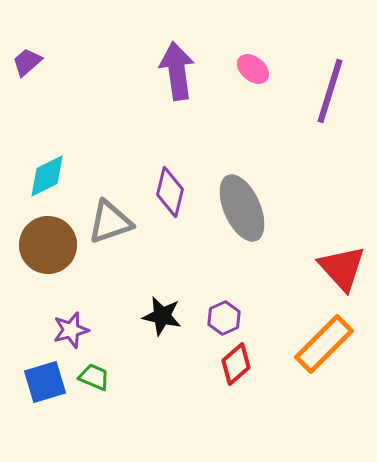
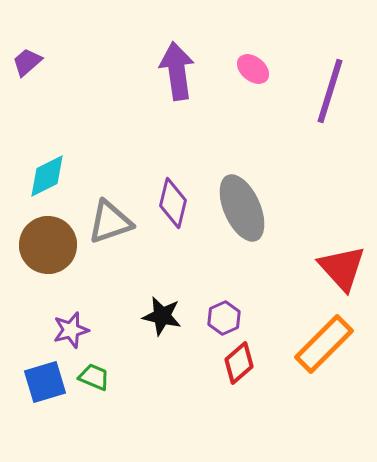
purple diamond: moved 3 px right, 11 px down
red diamond: moved 3 px right, 1 px up
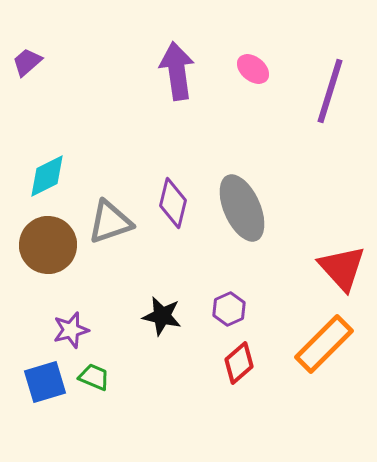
purple hexagon: moved 5 px right, 9 px up
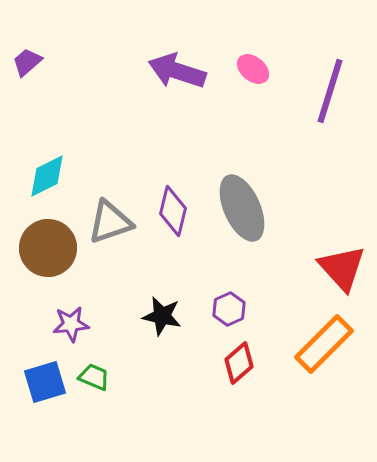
purple arrow: rotated 64 degrees counterclockwise
purple diamond: moved 8 px down
brown circle: moved 3 px down
purple star: moved 6 px up; rotated 9 degrees clockwise
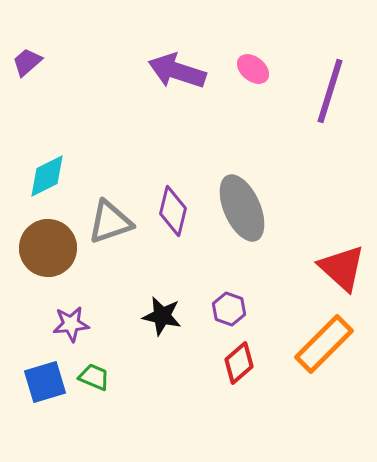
red triangle: rotated 6 degrees counterclockwise
purple hexagon: rotated 16 degrees counterclockwise
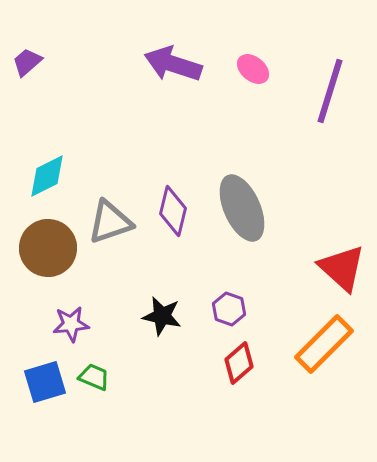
purple arrow: moved 4 px left, 7 px up
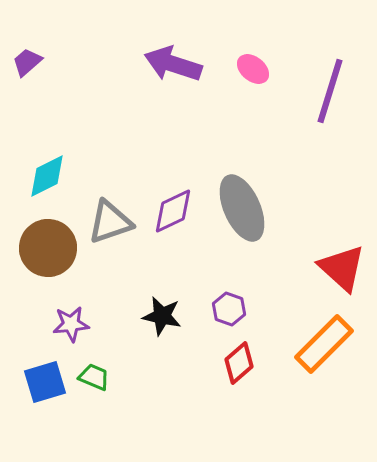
purple diamond: rotated 51 degrees clockwise
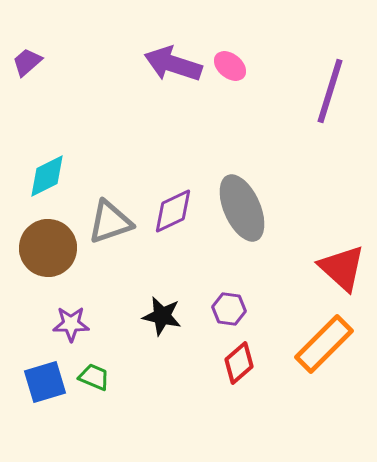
pink ellipse: moved 23 px left, 3 px up
purple hexagon: rotated 12 degrees counterclockwise
purple star: rotated 6 degrees clockwise
